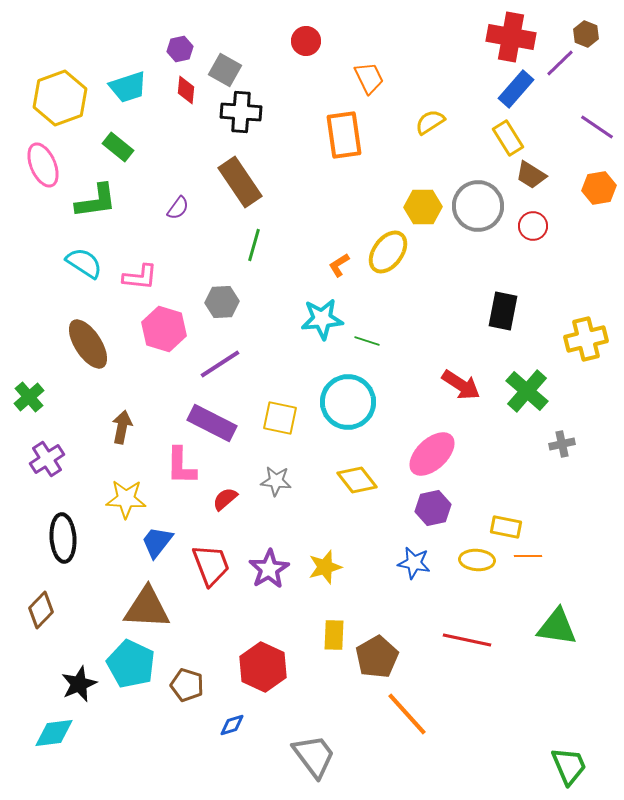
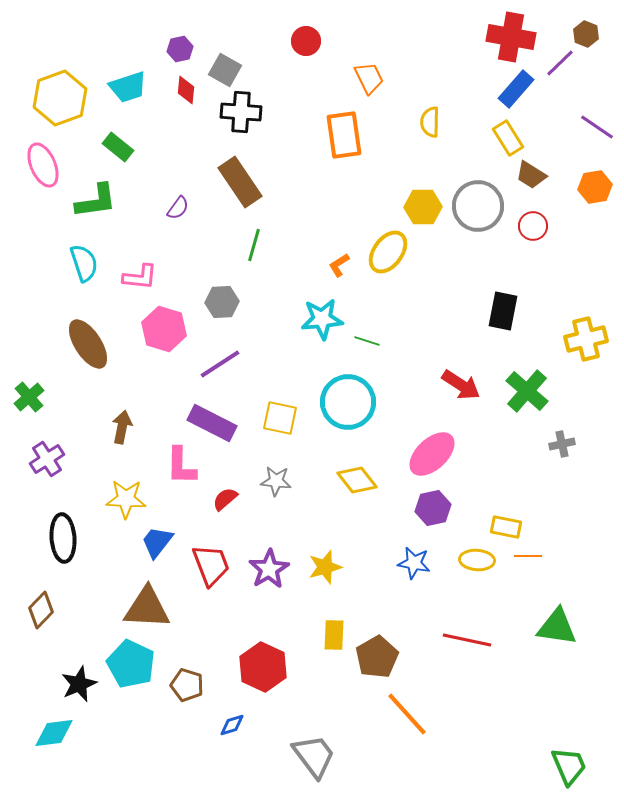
yellow semicircle at (430, 122): rotated 56 degrees counterclockwise
orange hexagon at (599, 188): moved 4 px left, 1 px up
cyan semicircle at (84, 263): rotated 39 degrees clockwise
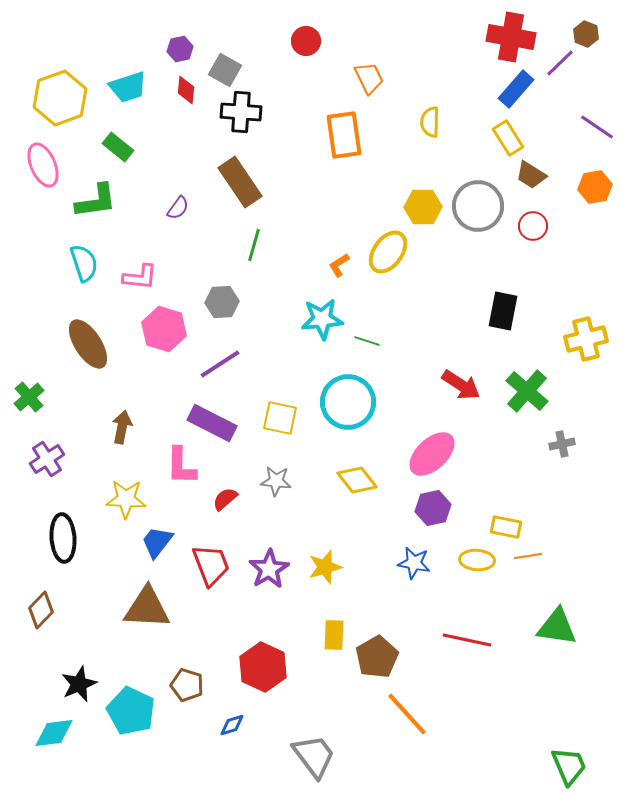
orange line at (528, 556): rotated 8 degrees counterclockwise
cyan pentagon at (131, 664): moved 47 px down
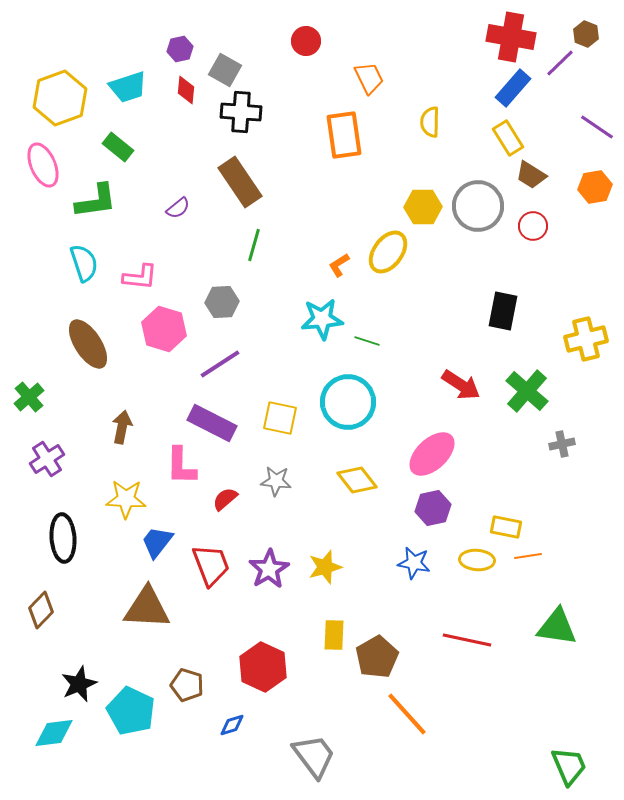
blue rectangle at (516, 89): moved 3 px left, 1 px up
purple semicircle at (178, 208): rotated 15 degrees clockwise
